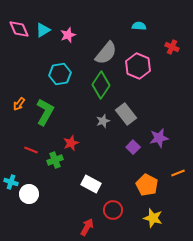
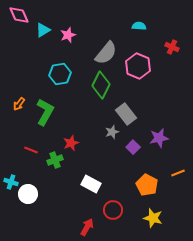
pink diamond: moved 14 px up
green diamond: rotated 8 degrees counterclockwise
gray star: moved 9 px right, 11 px down
white circle: moved 1 px left
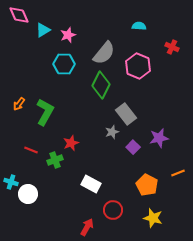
gray semicircle: moved 2 px left
cyan hexagon: moved 4 px right, 10 px up; rotated 10 degrees clockwise
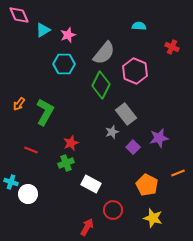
pink hexagon: moved 3 px left, 5 px down
green cross: moved 11 px right, 3 px down
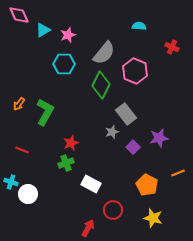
red line: moved 9 px left
red arrow: moved 1 px right, 1 px down
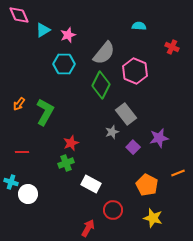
red line: moved 2 px down; rotated 24 degrees counterclockwise
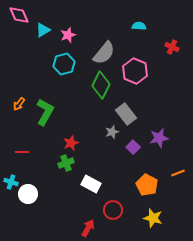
cyan hexagon: rotated 15 degrees counterclockwise
